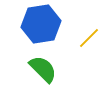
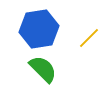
blue hexagon: moved 2 px left, 5 px down
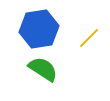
green semicircle: rotated 12 degrees counterclockwise
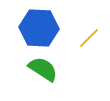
blue hexagon: moved 1 px up; rotated 12 degrees clockwise
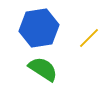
blue hexagon: rotated 12 degrees counterclockwise
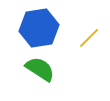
green semicircle: moved 3 px left
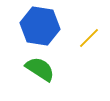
blue hexagon: moved 1 px right, 2 px up; rotated 18 degrees clockwise
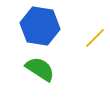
yellow line: moved 6 px right
